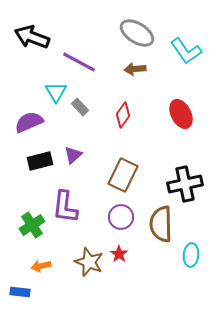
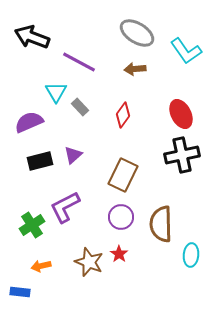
black cross: moved 3 px left, 29 px up
purple L-shape: rotated 56 degrees clockwise
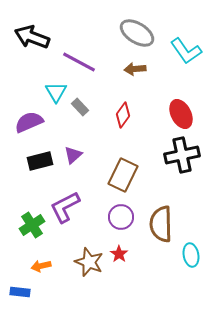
cyan ellipse: rotated 15 degrees counterclockwise
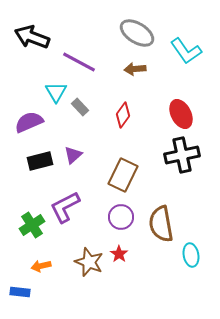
brown semicircle: rotated 9 degrees counterclockwise
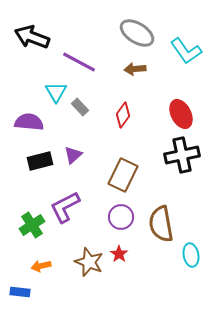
purple semicircle: rotated 28 degrees clockwise
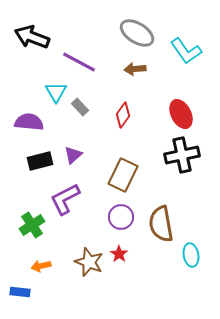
purple L-shape: moved 8 px up
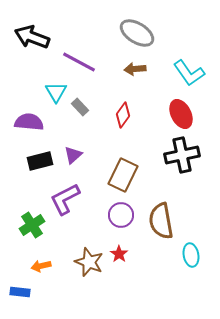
cyan L-shape: moved 3 px right, 22 px down
purple circle: moved 2 px up
brown semicircle: moved 3 px up
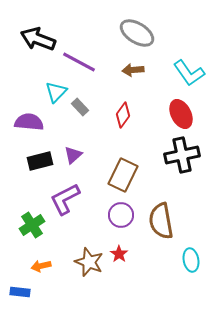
black arrow: moved 6 px right, 2 px down
brown arrow: moved 2 px left, 1 px down
cyan triangle: rotated 15 degrees clockwise
cyan ellipse: moved 5 px down
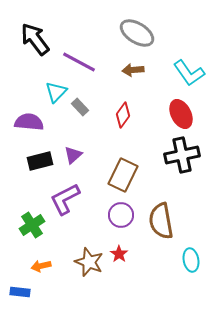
black arrow: moved 3 px left; rotated 32 degrees clockwise
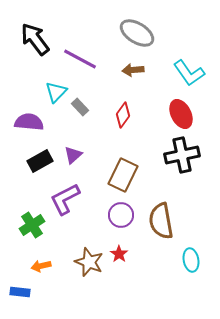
purple line: moved 1 px right, 3 px up
black rectangle: rotated 15 degrees counterclockwise
